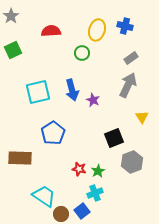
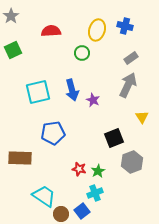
blue pentagon: rotated 25 degrees clockwise
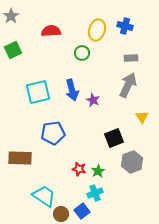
gray rectangle: rotated 32 degrees clockwise
